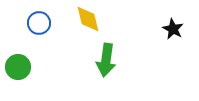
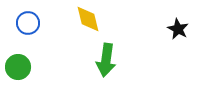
blue circle: moved 11 px left
black star: moved 5 px right
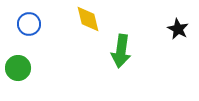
blue circle: moved 1 px right, 1 px down
green arrow: moved 15 px right, 9 px up
green circle: moved 1 px down
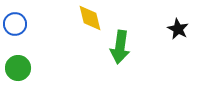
yellow diamond: moved 2 px right, 1 px up
blue circle: moved 14 px left
green arrow: moved 1 px left, 4 px up
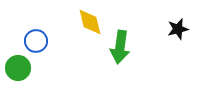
yellow diamond: moved 4 px down
blue circle: moved 21 px right, 17 px down
black star: rotated 30 degrees clockwise
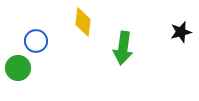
yellow diamond: moved 7 px left; rotated 20 degrees clockwise
black star: moved 3 px right, 3 px down
green arrow: moved 3 px right, 1 px down
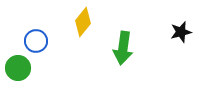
yellow diamond: rotated 32 degrees clockwise
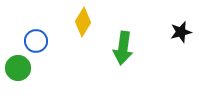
yellow diamond: rotated 8 degrees counterclockwise
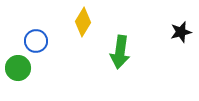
green arrow: moved 3 px left, 4 px down
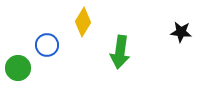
black star: rotated 20 degrees clockwise
blue circle: moved 11 px right, 4 px down
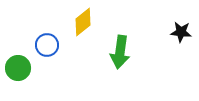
yellow diamond: rotated 20 degrees clockwise
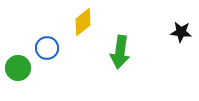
blue circle: moved 3 px down
